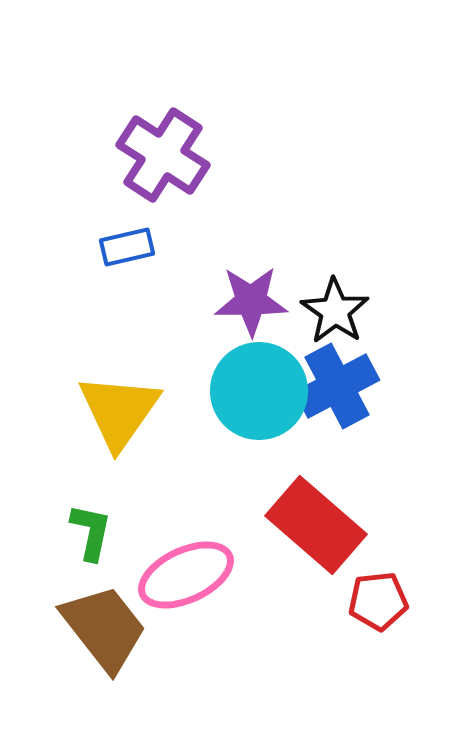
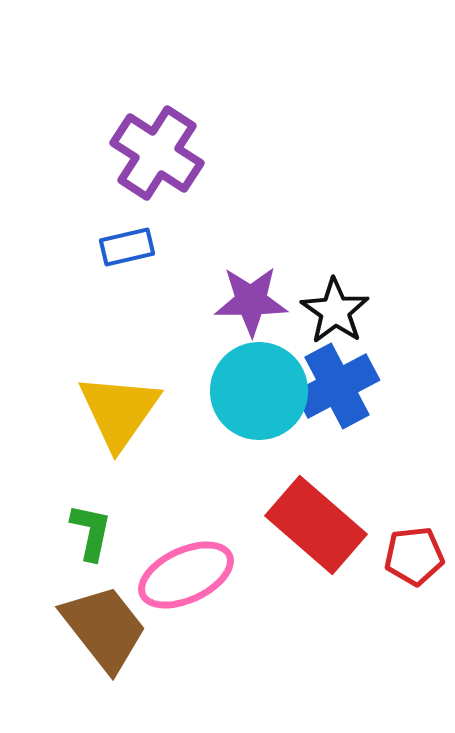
purple cross: moved 6 px left, 2 px up
red pentagon: moved 36 px right, 45 px up
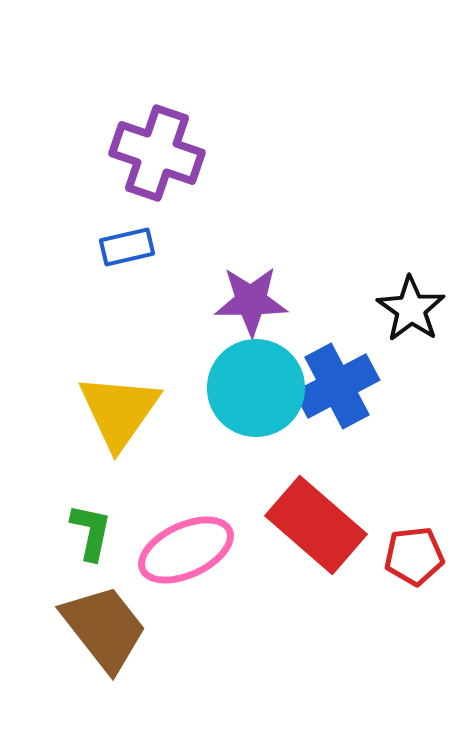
purple cross: rotated 14 degrees counterclockwise
black star: moved 76 px right, 2 px up
cyan circle: moved 3 px left, 3 px up
pink ellipse: moved 25 px up
